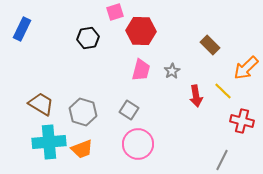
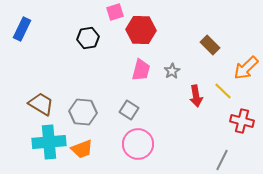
red hexagon: moved 1 px up
gray hexagon: rotated 12 degrees counterclockwise
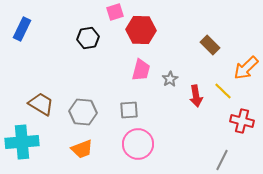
gray star: moved 2 px left, 8 px down
gray square: rotated 36 degrees counterclockwise
cyan cross: moved 27 px left
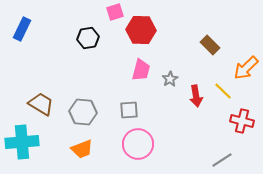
gray line: rotated 30 degrees clockwise
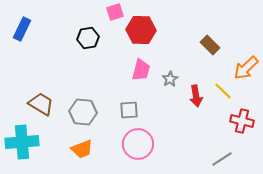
gray line: moved 1 px up
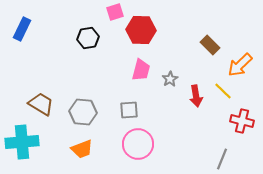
orange arrow: moved 6 px left, 3 px up
gray line: rotated 35 degrees counterclockwise
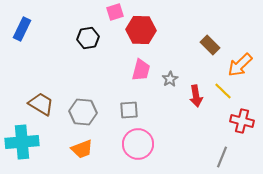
gray line: moved 2 px up
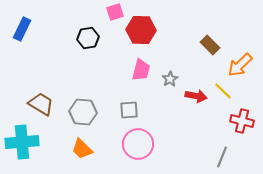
red arrow: rotated 70 degrees counterclockwise
orange trapezoid: rotated 65 degrees clockwise
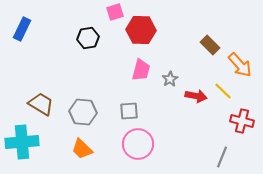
orange arrow: rotated 88 degrees counterclockwise
gray square: moved 1 px down
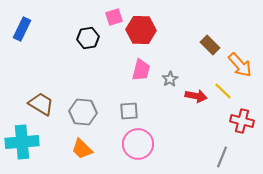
pink square: moved 1 px left, 5 px down
